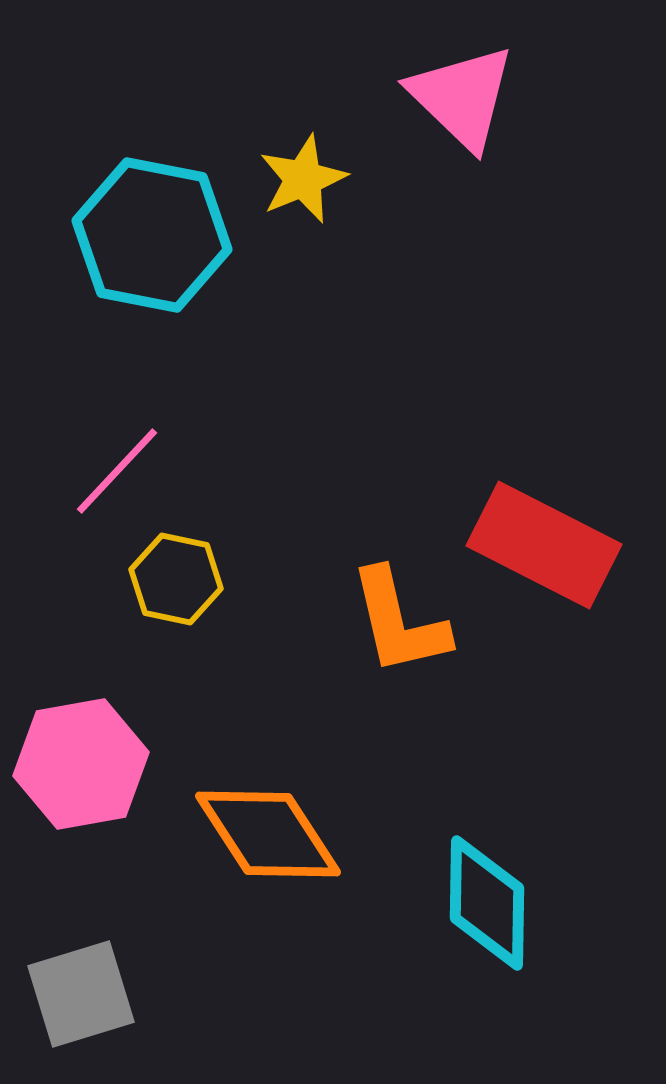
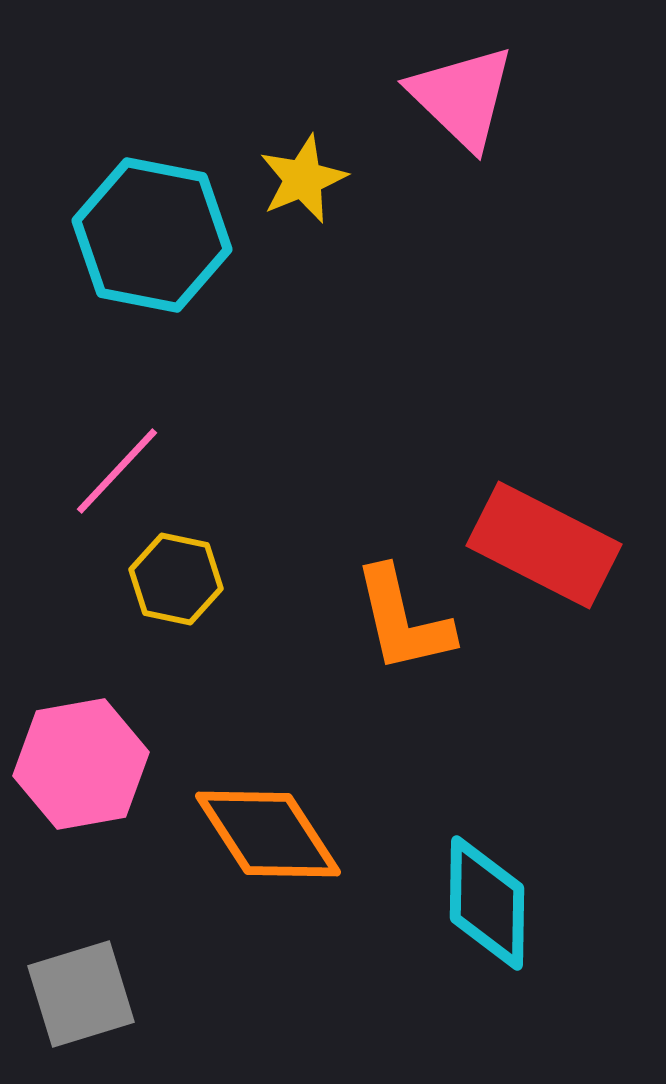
orange L-shape: moved 4 px right, 2 px up
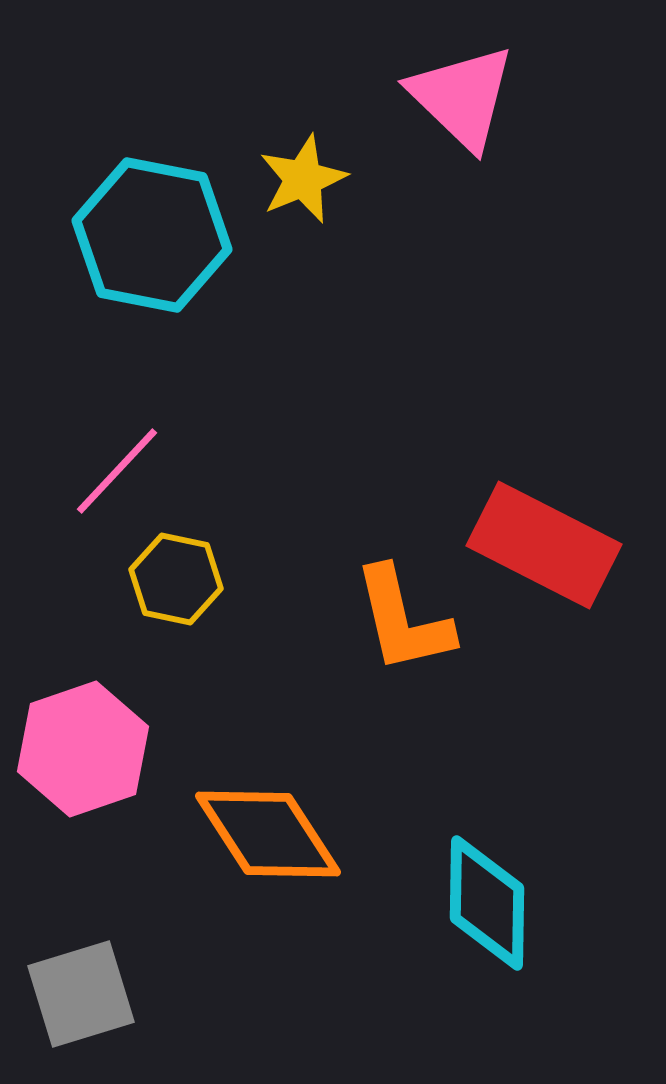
pink hexagon: moved 2 px right, 15 px up; rotated 9 degrees counterclockwise
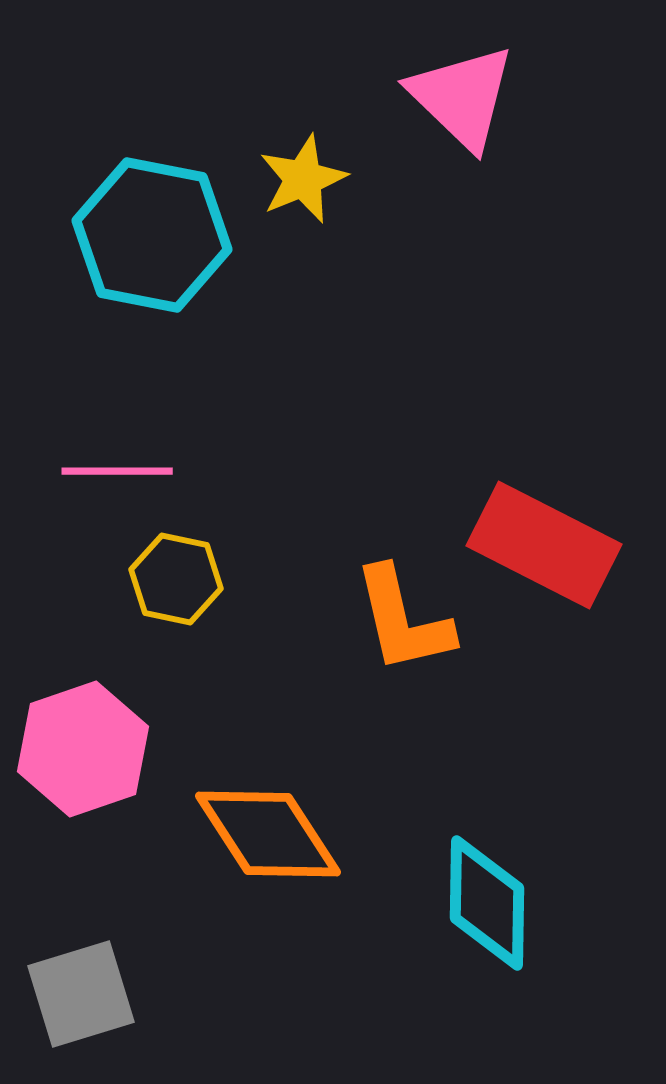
pink line: rotated 47 degrees clockwise
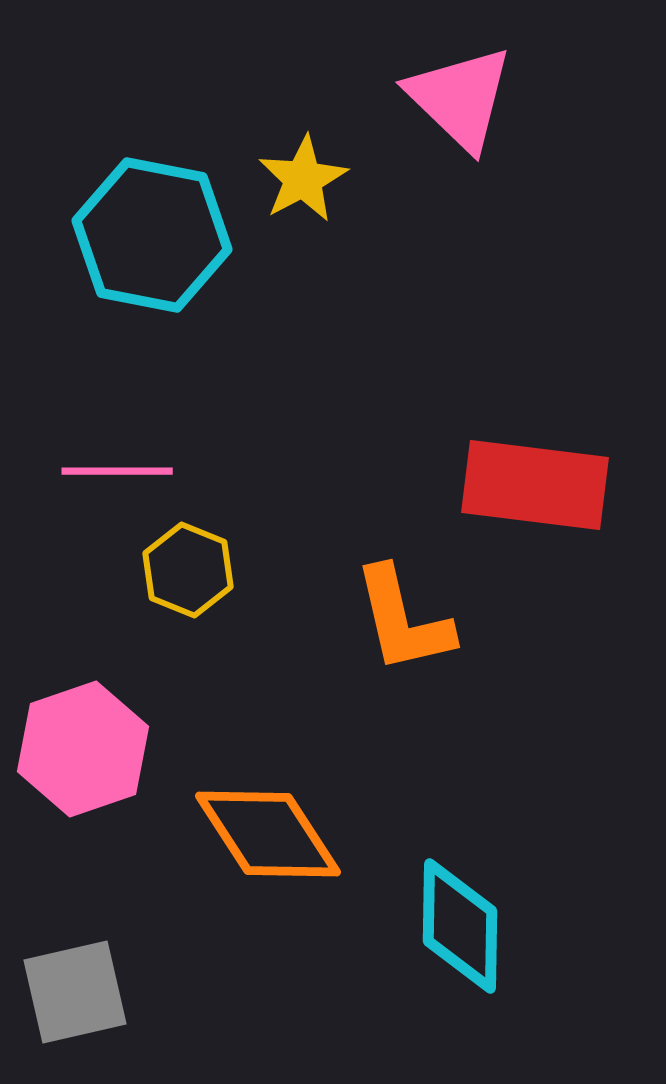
pink triangle: moved 2 px left, 1 px down
yellow star: rotated 6 degrees counterclockwise
red rectangle: moved 9 px left, 60 px up; rotated 20 degrees counterclockwise
yellow hexagon: moved 12 px right, 9 px up; rotated 10 degrees clockwise
cyan diamond: moved 27 px left, 23 px down
gray square: moved 6 px left, 2 px up; rotated 4 degrees clockwise
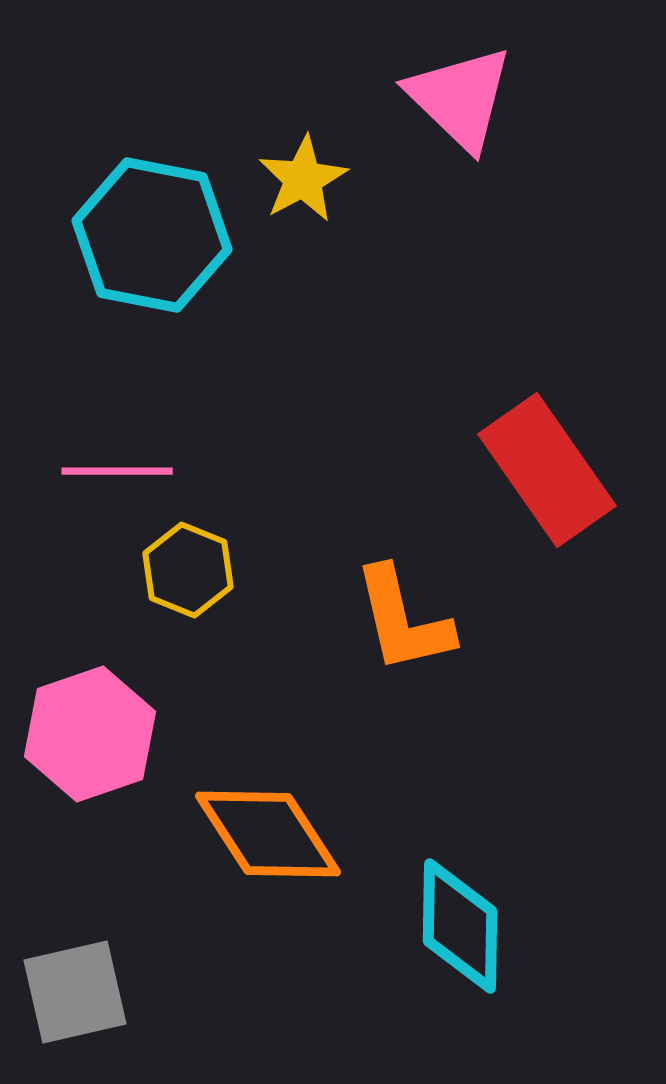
red rectangle: moved 12 px right, 15 px up; rotated 48 degrees clockwise
pink hexagon: moved 7 px right, 15 px up
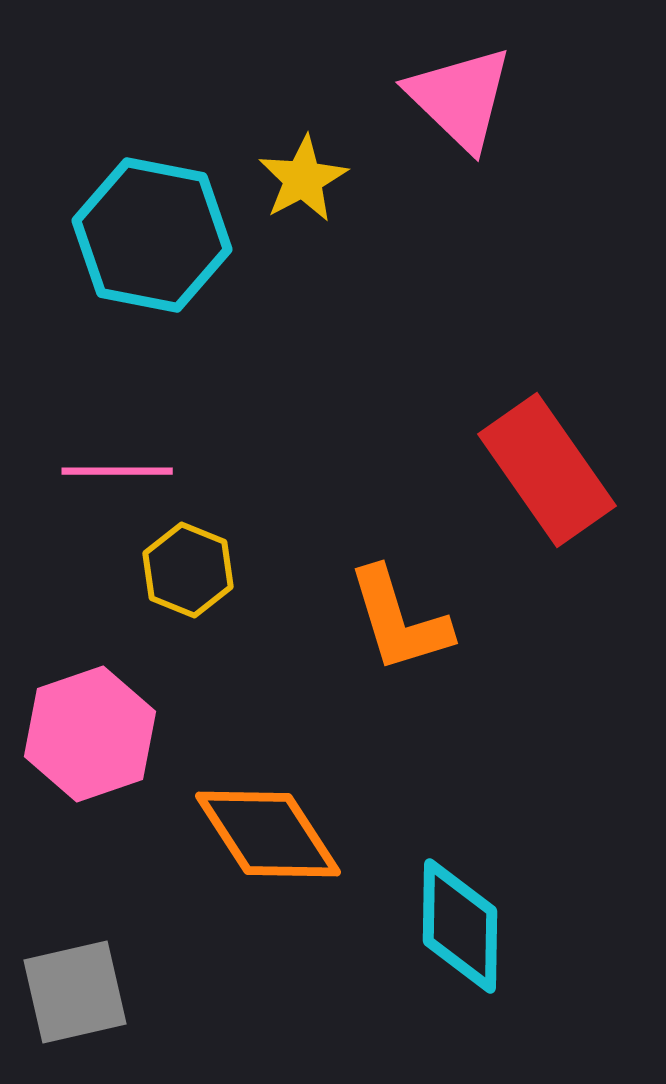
orange L-shape: moved 4 px left; rotated 4 degrees counterclockwise
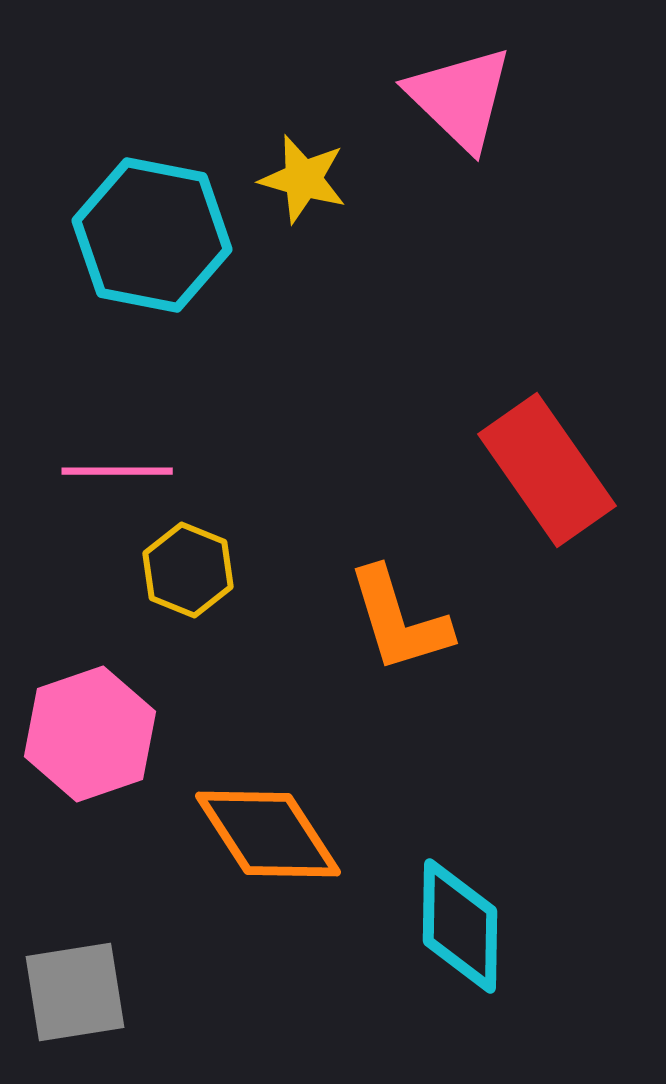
yellow star: rotated 28 degrees counterclockwise
gray square: rotated 4 degrees clockwise
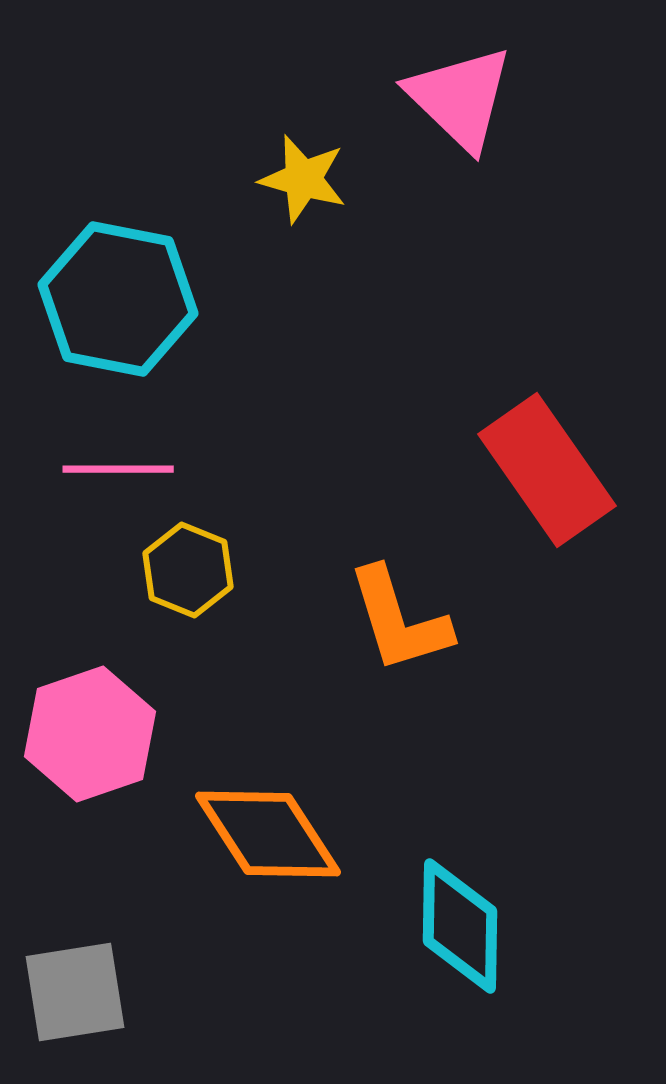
cyan hexagon: moved 34 px left, 64 px down
pink line: moved 1 px right, 2 px up
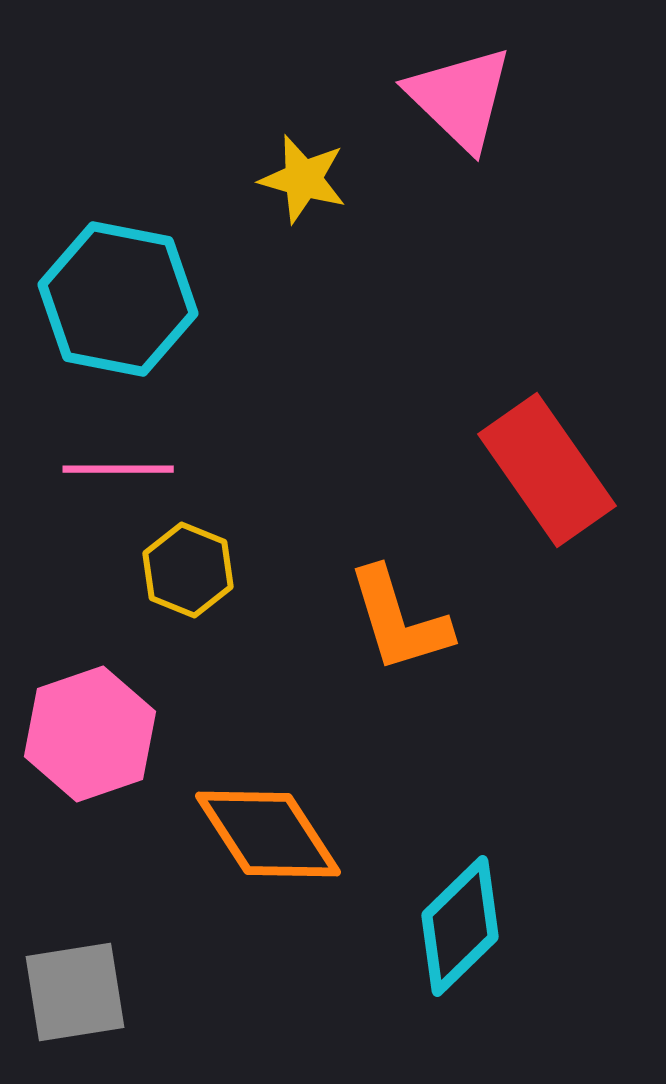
cyan diamond: rotated 45 degrees clockwise
